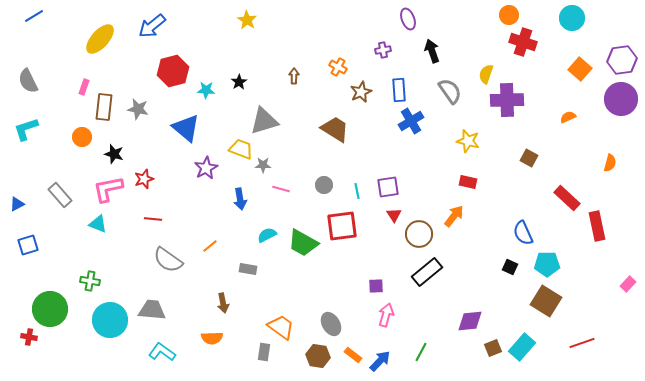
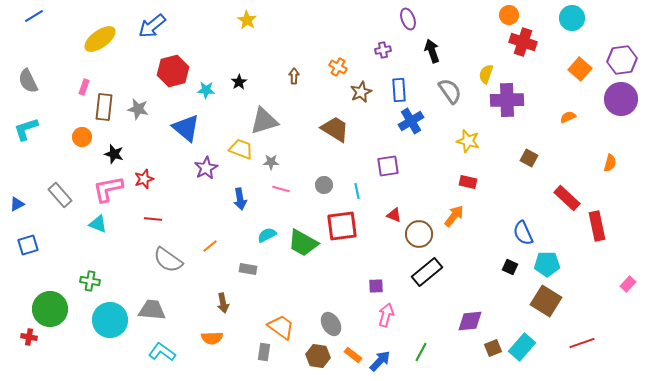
yellow ellipse at (100, 39): rotated 12 degrees clockwise
gray star at (263, 165): moved 8 px right, 3 px up
purple square at (388, 187): moved 21 px up
red triangle at (394, 215): rotated 35 degrees counterclockwise
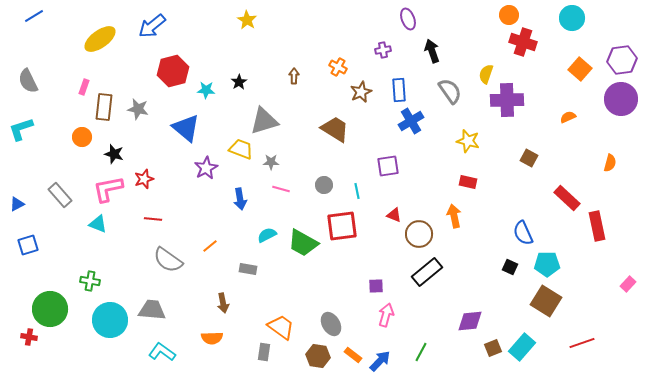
cyan L-shape at (26, 129): moved 5 px left
orange arrow at (454, 216): rotated 50 degrees counterclockwise
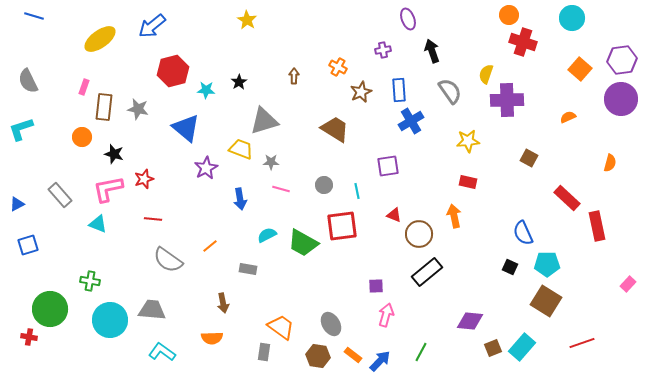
blue line at (34, 16): rotated 48 degrees clockwise
yellow star at (468, 141): rotated 20 degrees counterclockwise
purple diamond at (470, 321): rotated 12 degrees clockwise
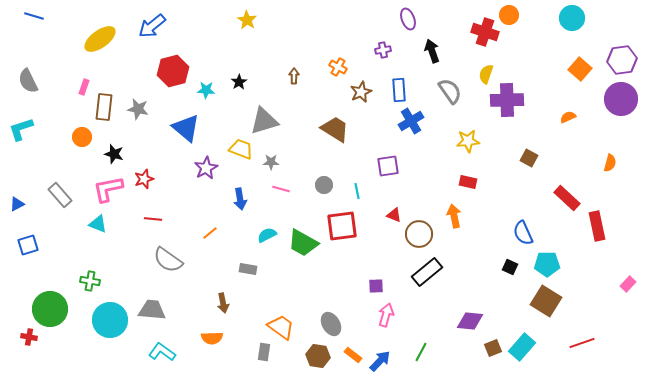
red cross at (523, 42): moved 38 px left, 10 px up
orange line at (210, 246): moved 13 px up
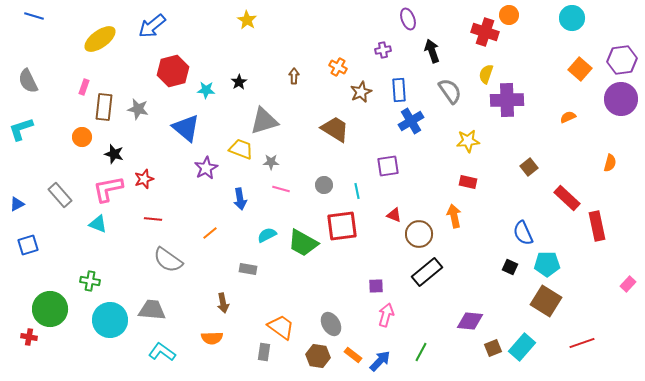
brown square at (529, 158): moved 9 px down; rotated 24 degrees clockwise
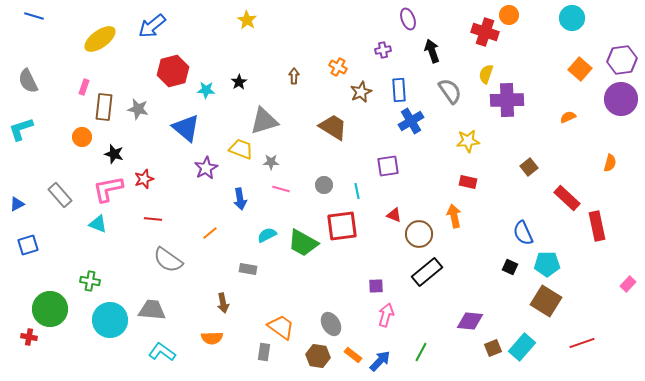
brown trapezoid at (335, 129): moved 2 px left, 2 px up
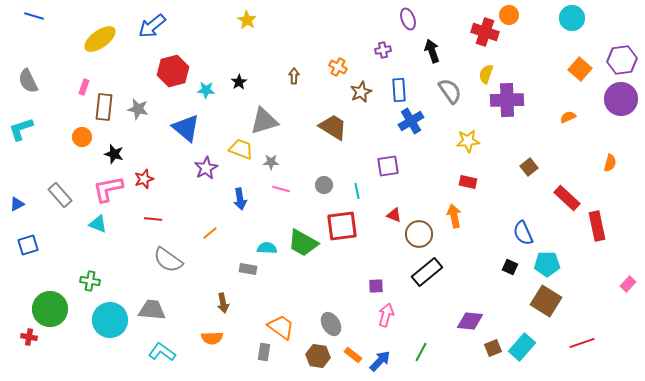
cyan semicircle at (267, 235): moved 13 px down; rotated 30 degrees clockwise
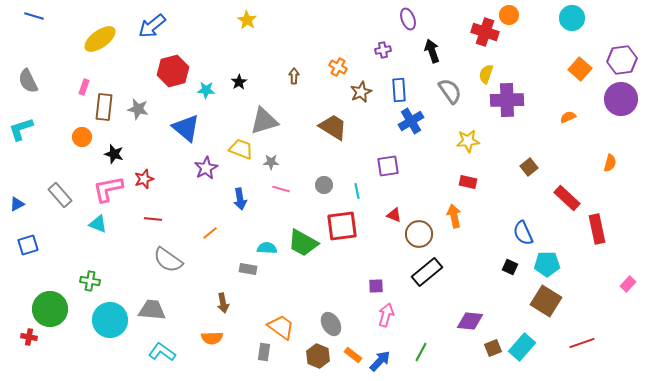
red rectangle at (597, 226): moved 3 px down
brown hexagon at (318, 356): rotated 15 degrees clockwise
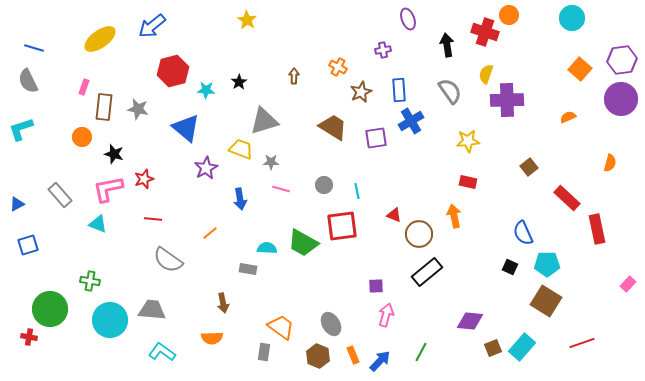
blue line at (34, 16): moved 32 px down
black arrow at (432, 51): moved 15 px right, 6 px up; rotated 10 degrees clockwise
purple square at (388, 166): moved 12 px left, 28 px up
orange rectangle at (353, 355): rotated 30 degrees clockwise
